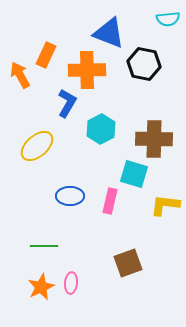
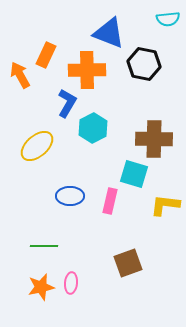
cyan hexagon: moved 8 px left, 1 px up
orange star: rotated 12 degrees clockwise
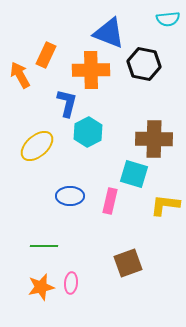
orange cross: moved 4 px right
blue L-shape: rotated 16 degrees counterclockwise
cyan hexagon: moved 5 px left, 4 px down
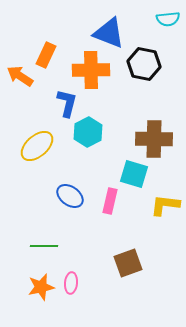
orange arrow: moved 1 px down; rotated 28 degrees counterclockwise
blue ellipse: rotated 36 degrees clockwise
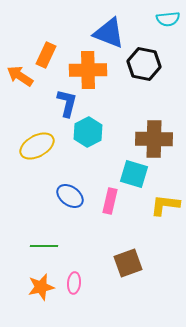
orange cross: moved 3 px left
yellow ellipse: rotated 12 degrees clockwise
pink ellipse: moved 3 px right
